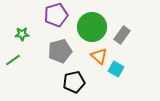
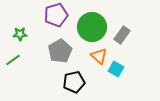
green star: moved 2 px left
gray pentagon: rotated 15 degrees counterclockwise
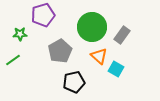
purple pentagon: moved 13 px left
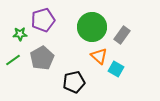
purple pentagon: moved 5 px down
gray pentagon: moved 18 px left, 7 px down
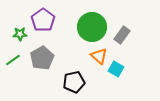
purple pentagon: rotated 20 degrees counterclockwise
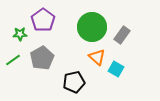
orange triangle: moved 2 px left, 1 px down
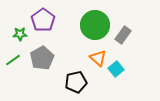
green circle: moved 3 px right, 2 px up
gray rectangle: moved 1 px right
orange triangle: moved 1 px right, 1 px down
cyan square: rotated 21 degrees clockwise
black pentagon: moved 2 px right
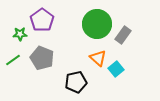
purple pentagon: moved 1 px left
green circle: moved 2 px right, 1 px up
gray pentagon: rotated 20 degrees counterclockwise
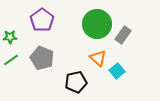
green star: moved 10 px left, 3 px down
green line: moved 2 px left
cyan square: moved 1 px right, 2 px down
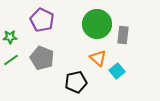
purple pentagon: rotated 10 degrees counterclockwise
gray rectangle: rotated 30 degrees counterclockwise
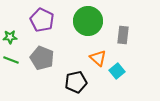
green circle: moved 9 px left, 3 px up
green line: rotated 56 degrees clockwise
